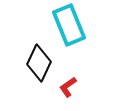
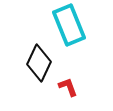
red L-shape: rotated 105 degrees clockwise
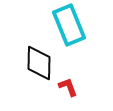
black diamond: rotated 24 degrees counterclockwise
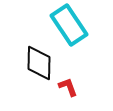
cyan rectangle: rotated 12 degrees counterclockwise
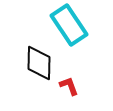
red L-shape: moved 1 px right, 1 px up
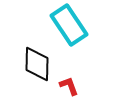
black diamond: moved 2 px left, 1 px down
